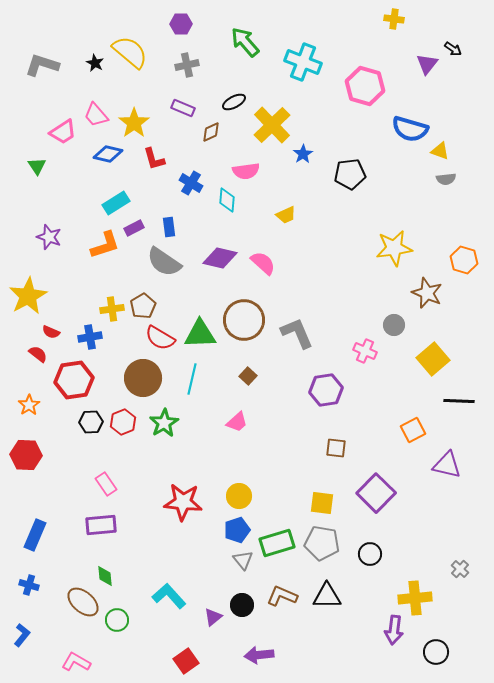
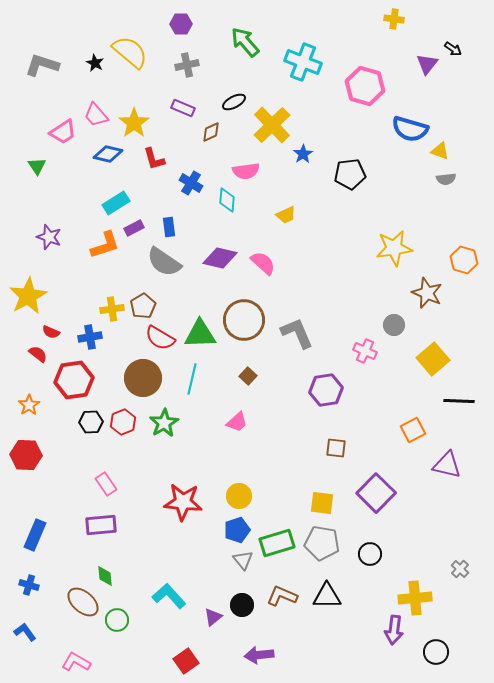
blue L-shape at (22, 635): moved 3 px right, 3 px up; rotated 75 degrees counterclockwise
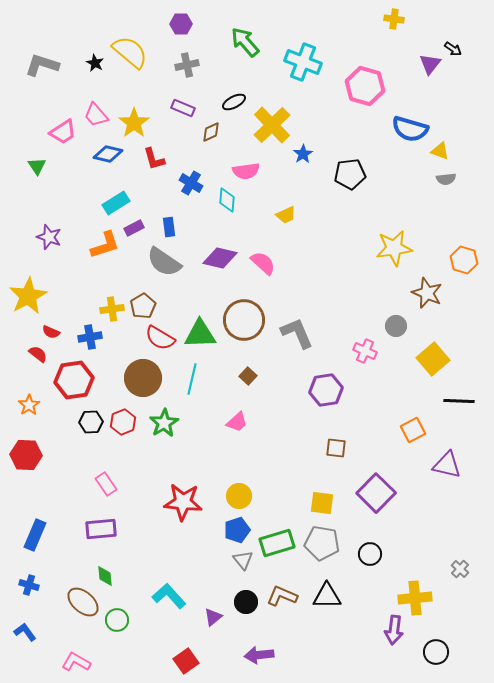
purple triangle at (427, 64): moved 3 px right
gray circle at (394, 325): moved 2 px right, 1 px down
purple rectangle at (101, 525): moved 4 px down
black circle at (242, 605): moved 4 px right, 3 px up
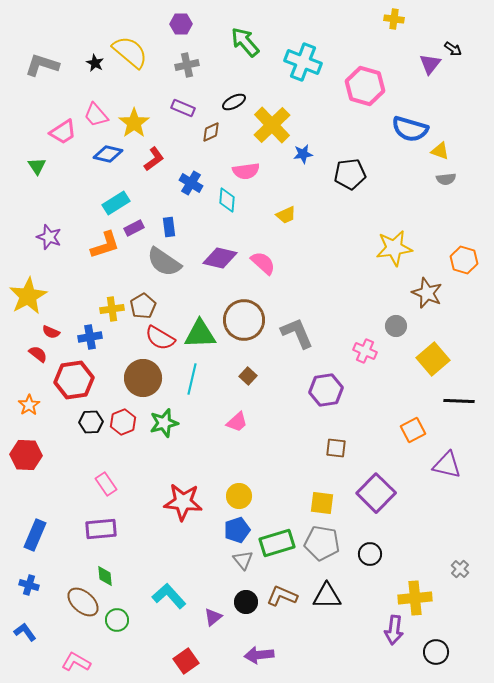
blue star at (303, 154): rotated 24 degrees clockwise
red L-shape at (154, 159): rotated 110 degrees counterclockwise
green star at (164, 423): rotated 16 degrees clockwise
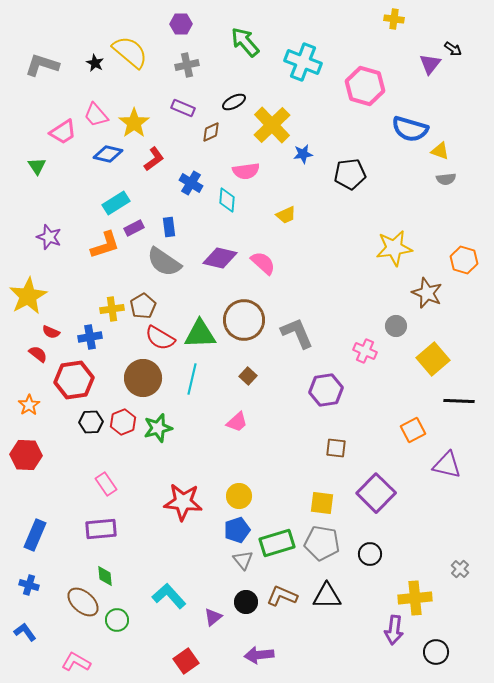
green star at (164, 423): moved 6 px left, 5 px down
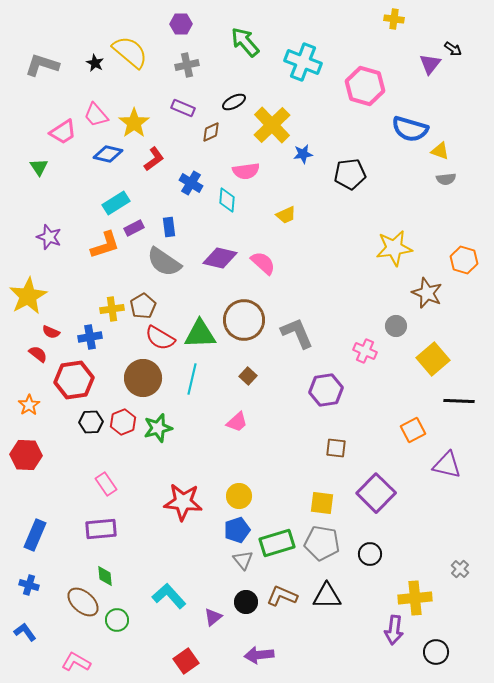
green triangle at (37, 166): moved 2 px right, 1 px down
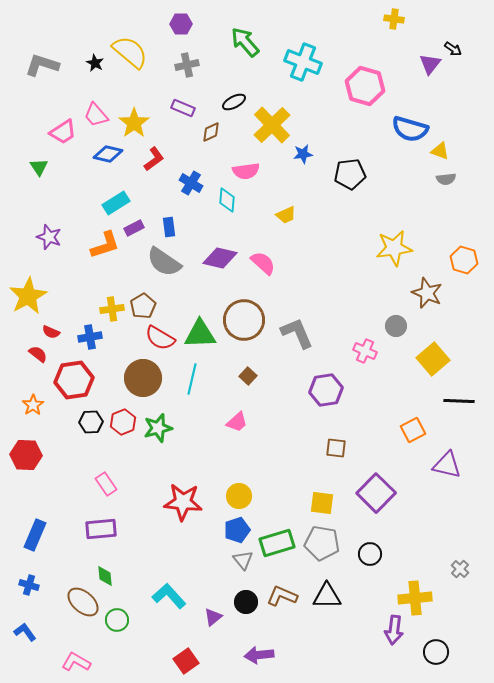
orange star at (29, 405): moved 4 px right
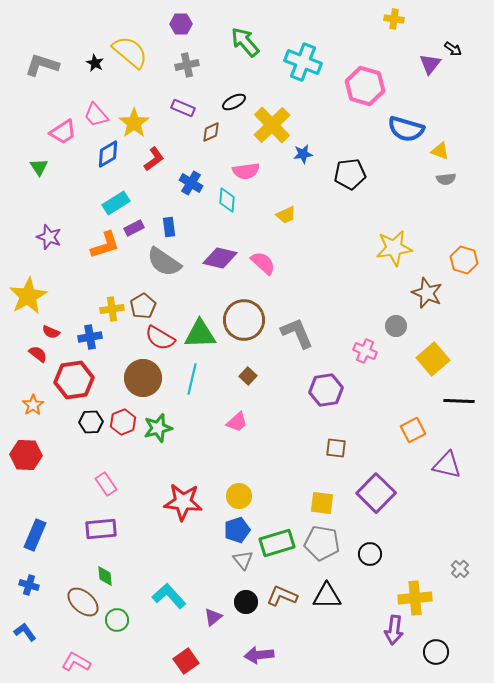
blue semicircle at (410, 129): moved 4 px left
blue diamond at (108, 154): rotated 44 degrees counterclockwise
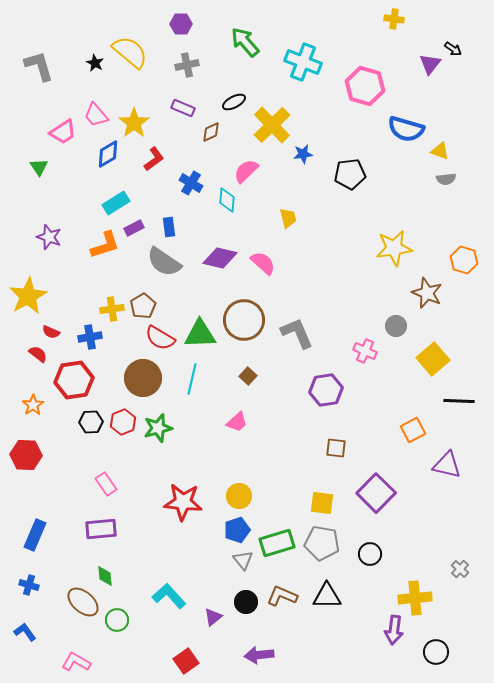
gray L-shape at (42, 65): moved 3 px left, 1 px down; rotated 56 degrees clockwise
pink semicircle at (246, 171): rotated 144 degrees clockwise
yellow trapezoid at (286, 215): moved 2 px right, 3 px down; rotated 80 degrees counterclockwise
